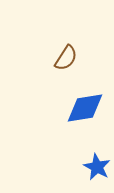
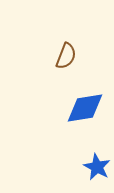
brown semicircle: moved 2 px up; rotated 12 degrees counterclockwise
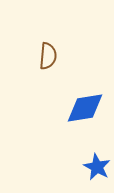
brown semicircle: moved 18 px left; rotated 16 degrees counterclockwise
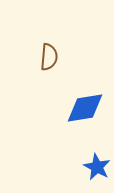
brown semicircle: moved 1 px right, 1 px down
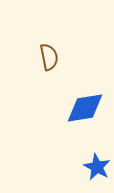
brown semicircle: rotated 16 degrees counterclockwise
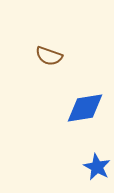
brown semicircle: moved 1 px up; rotated 120 degrees clockwise
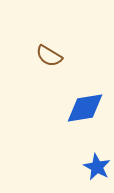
brown semicircle: rotated 12 degrees clockwise
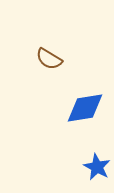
brown semicircle: moved 3 px down
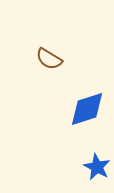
blue diamond: moved 2 px right, 1 px down; rotated 9 degrees counterclockwise
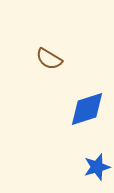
blue star: rotated 28 degrees clockwise
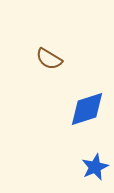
blue star: moved 2 px left; rotated 8 degrees counterclockwise
